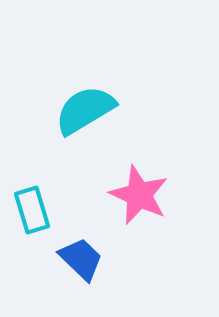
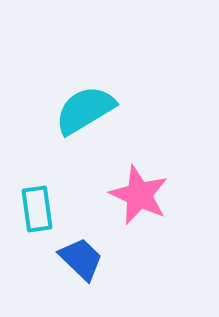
cyan rectangle: moved 5 px right, 1 px up; rotated 9 degrees clockwise
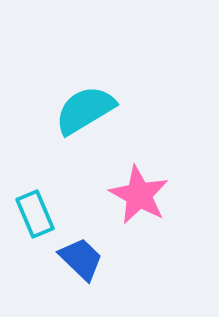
pink star: rotated 4 degrees clockwise
cyan rectangle: moved 2 px left, 5 px down; rotated 15 degrees counterclockwise
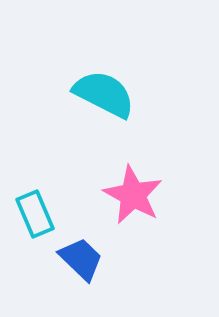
cyan semicircle: moved 19 px right, 16 px up; rotated 58 degrees clockwise
pink star: moved 6 px left
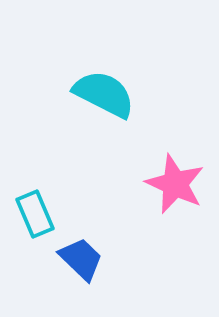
pink star: moved 42 px right, 11 px up; rotated 4 degrees counterclockwise
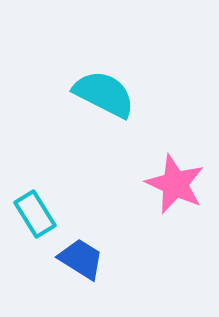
cyan rectangle: rotated 9 degrees counterclockwise
blue trapezoid: rotated 12 degrees counterclockwise
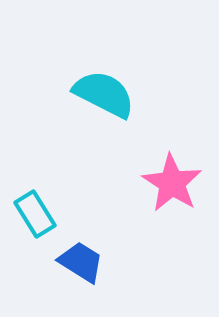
pink star: moved 3 px left, 1 px up; rotated 8 degrees clockwise
blue trapezoid: moved 3 px down
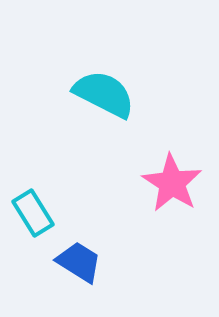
cyan rectangle: moved 2 px left, 1 px up
blue trapezoid: moved 2 px left
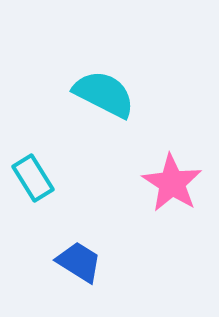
cyan rectangle: moved 35 px up
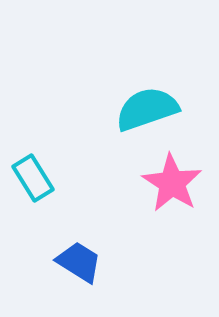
cyan semicircle: moved 43 px right, 15 px down; rotated 46 degrees counterclockwise
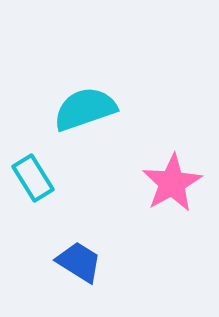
cyan semicircle: moved 62 px left
pink star: rotated 10 degrees clockwise
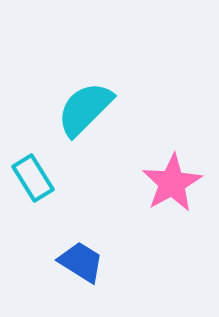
cyan semicircle: rotated 26 degrees counterclockwise
blue trapezoid: moved 2 px right
